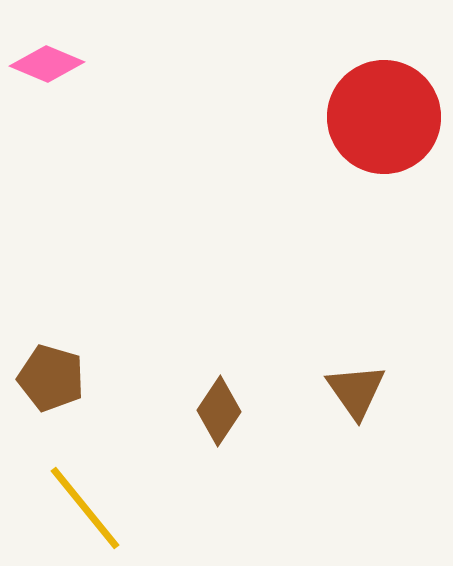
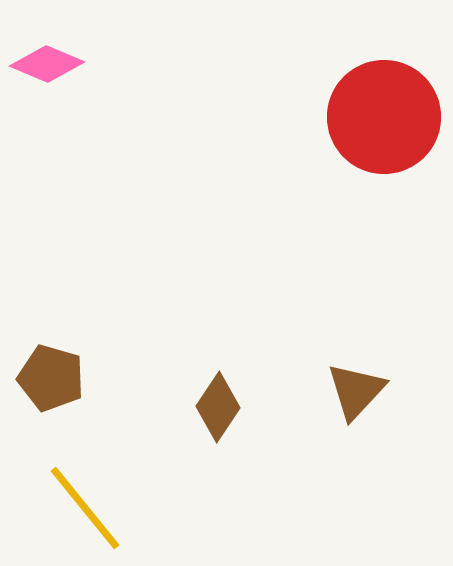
brown triangle: rotated 18 degrees clockwise
brown diamond: moved 1 px left, 4 px up
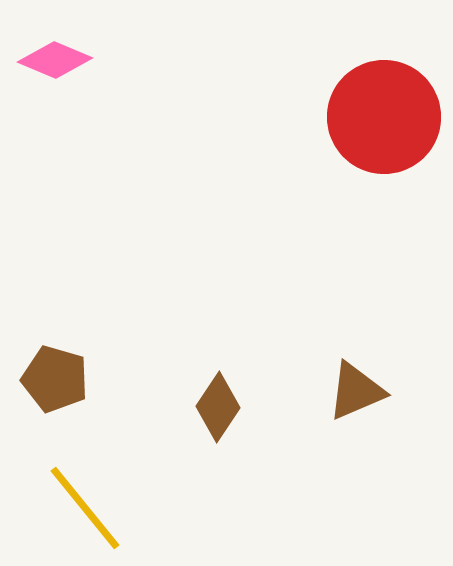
pink diamond: moved 8 px right, 4 px up
brown pentagon: moved 4 px right, 1 px down
brown triangle: rotated 24 degrees clockwise
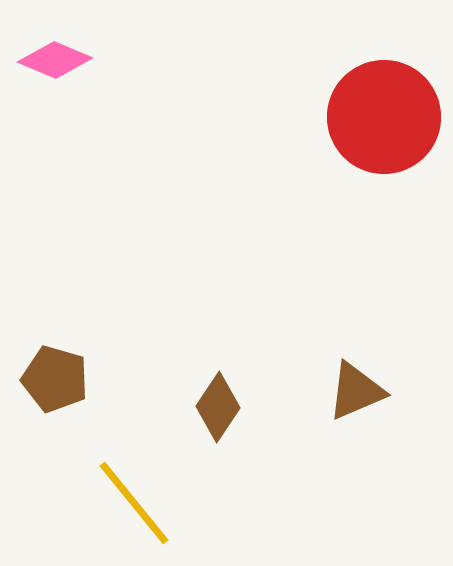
yellow line: moved 49 px right, 5 px up
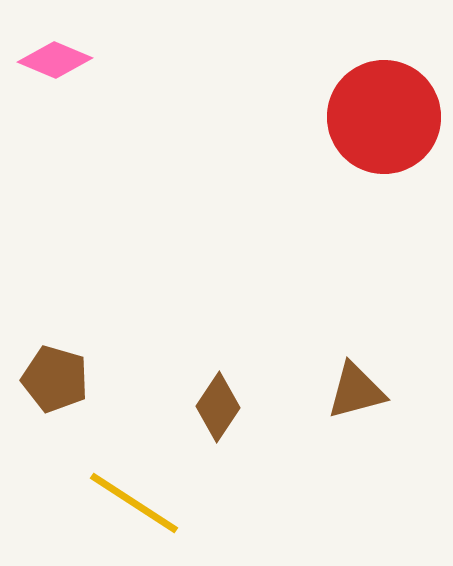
brown triangle: rotated 8 degrees clockwise
yellow line: rotated 18 degrees counterclockwise
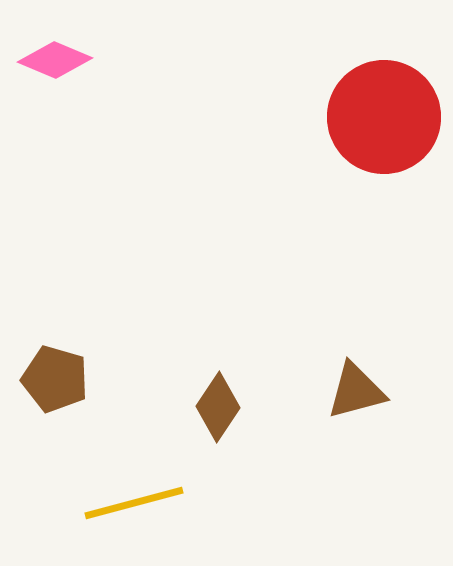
yellow line: rotated 48 degrees counterclockwise
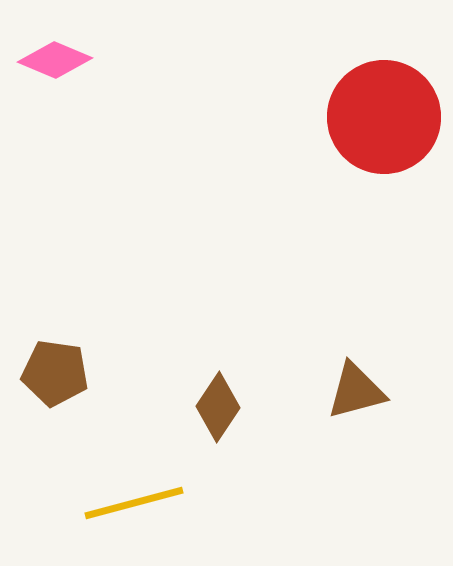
brown pentagon: moved 6 px up; rotated 8 degrees counterclockwise
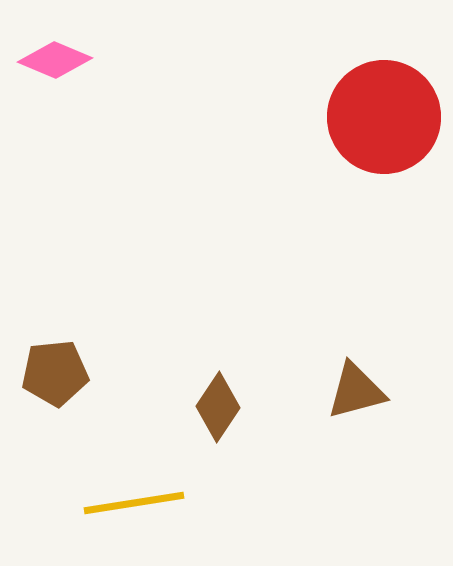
brown pentagon: rotated 14 degrees counterclockwise
yellow line: rotated 6 degrees clockwise
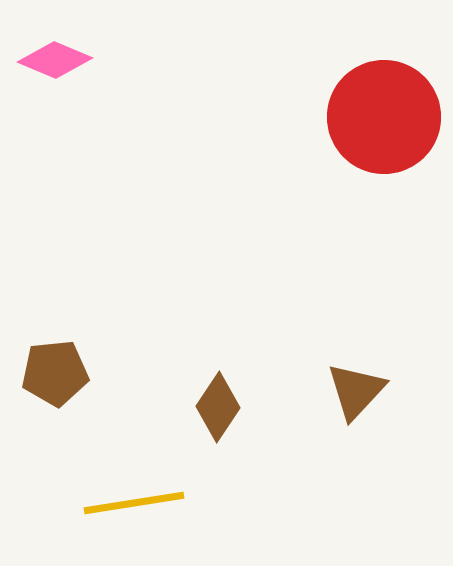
brown triangle: rotated 32 degrees counterclockwise
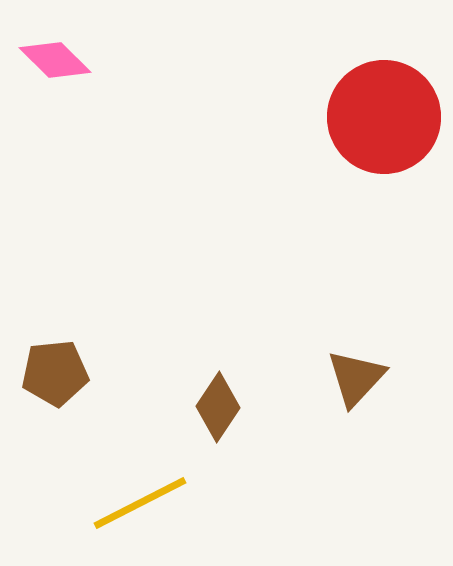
pink diamond: rotated 22 degrees clockwise
brown triangle: moved 13 px up
yellow line: moved 6 px right; rotated 18 degrees counterclockwise
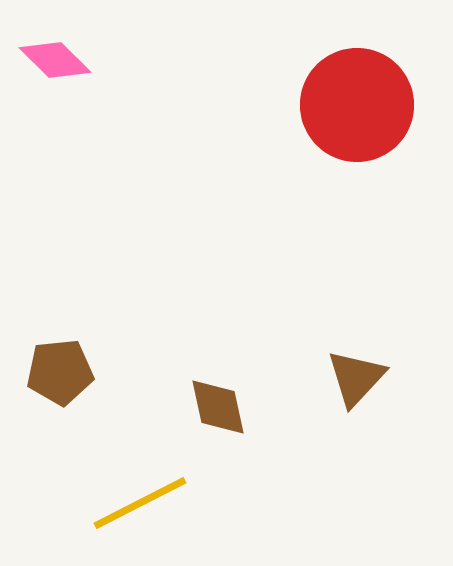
red circle: moved 27 px left, 12 px up
brown pentagon: moved 5 px right, 1 px up
brown diamond: rotated 46 degrees counterclockwise
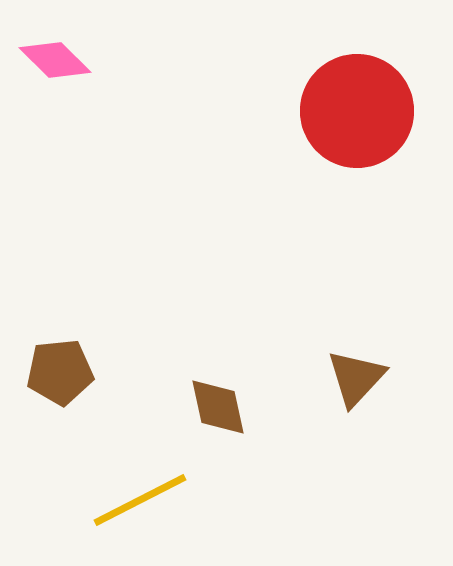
red circle: moved 6 px down
yellow line: moved 3 px up
